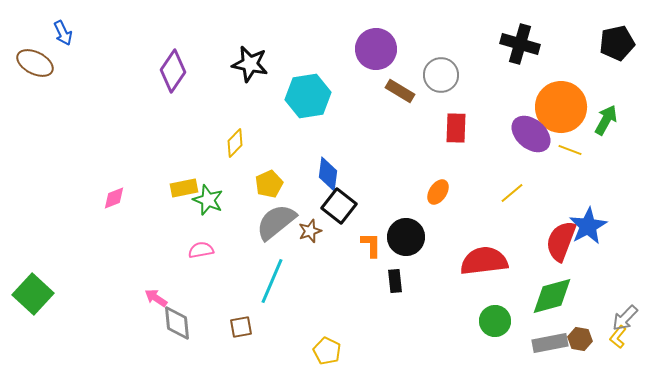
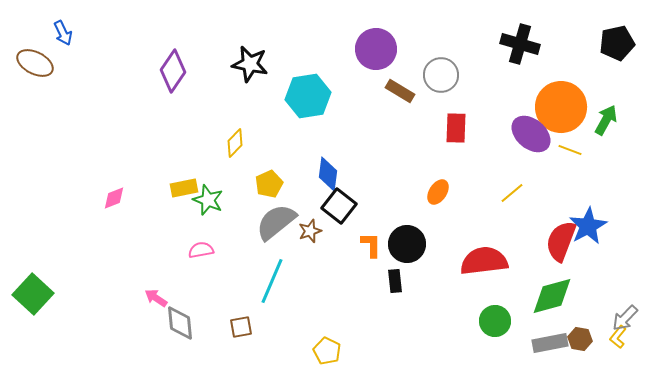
black circle at (406, 237): moved 1 px right, 7 px down
gray diamond at (177, 323): moved 3 px right
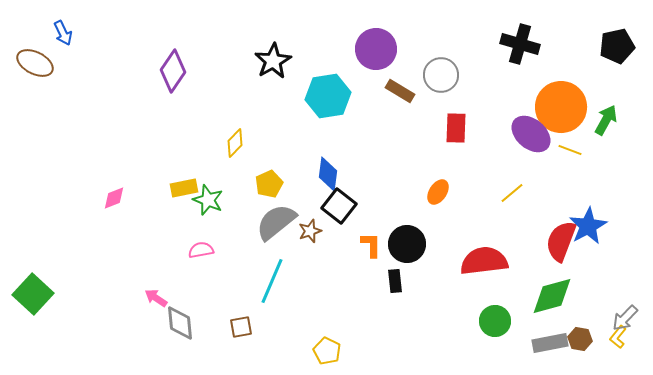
black pentagon at (617, 43): moved 3 px down
black star at (250, 64): moved 23 px right, 3 px up; rotated 30 degrees clockwise
cyan hexagon at (308, 96): moved 20 px right
